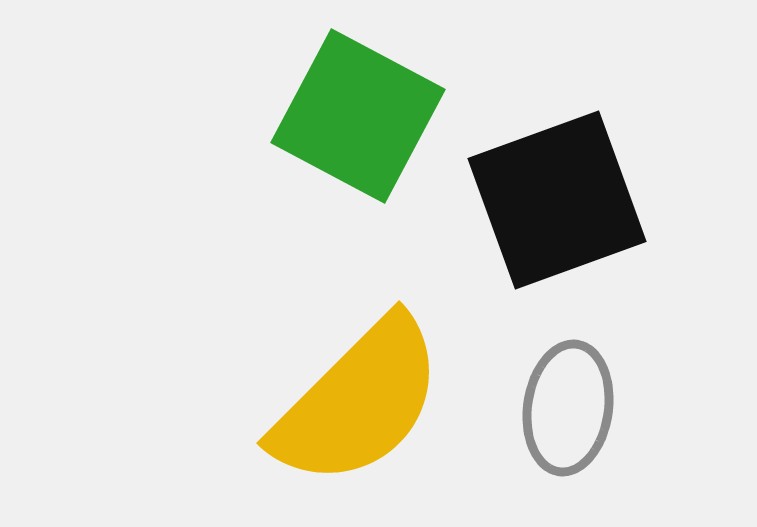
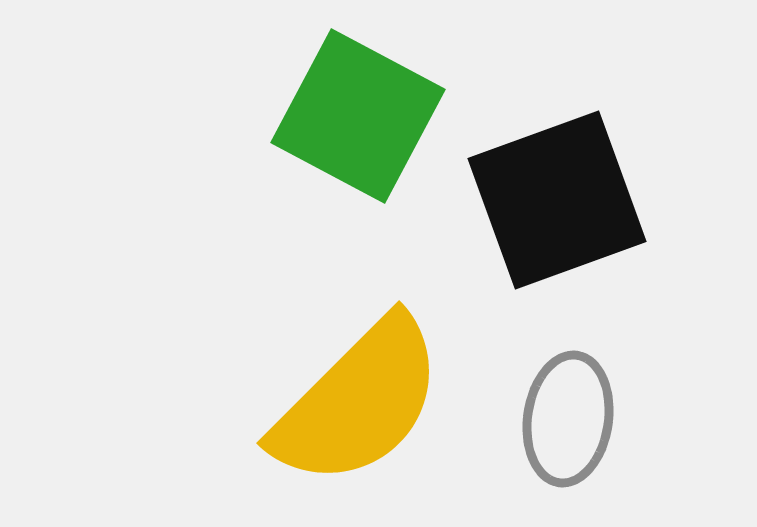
gray ellipse: moved 11 px down
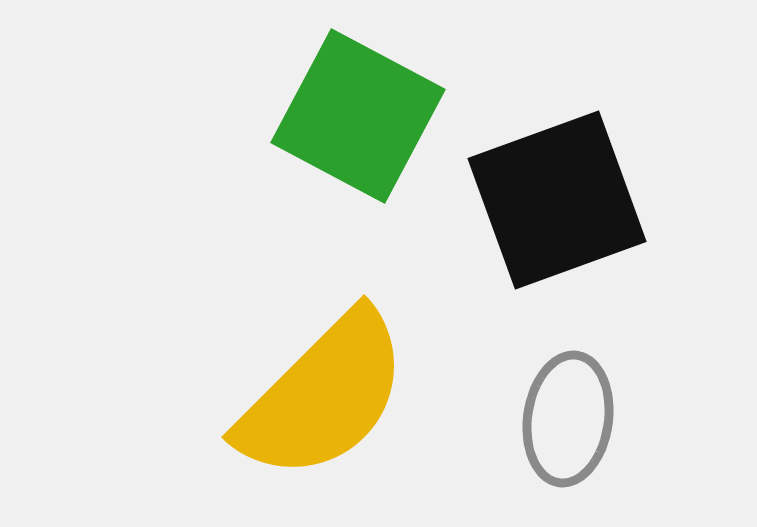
yellow semicircle: moved 35 px left, 6 px up
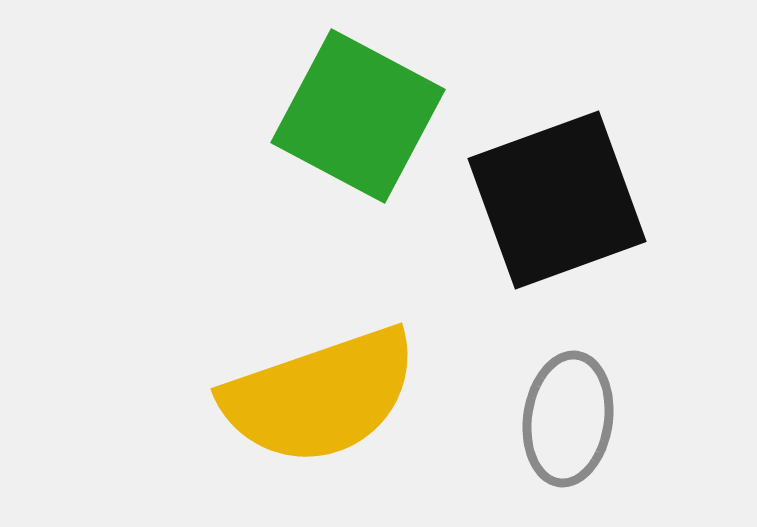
yellow semicircle: moved 3 px left; rotated 26 degrees clockwise
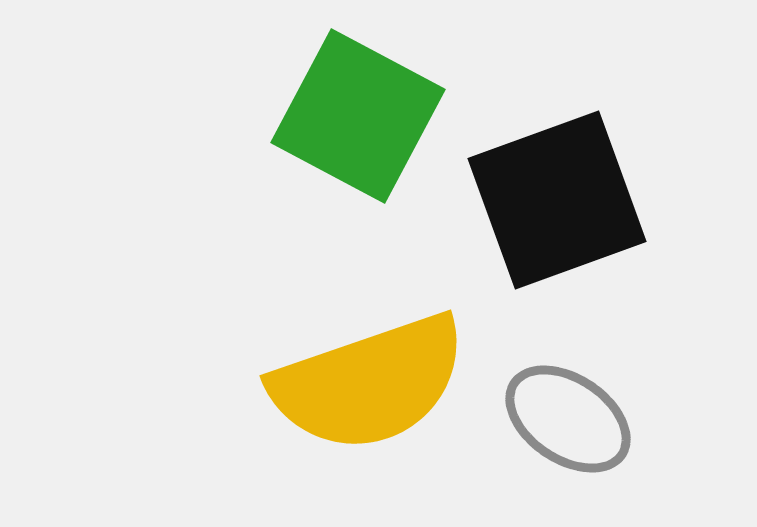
yellow semicircle: moved 49 px right, 13 px up
gray ellipse: rotated 64 degrees counterclockwise
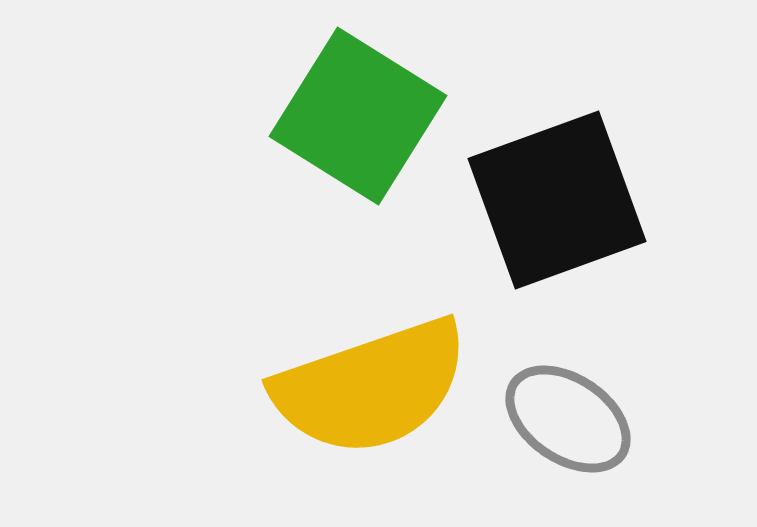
green square: rotated 4 degrees clockwise
yellow semicircle: moved 2 px right, 4 px down
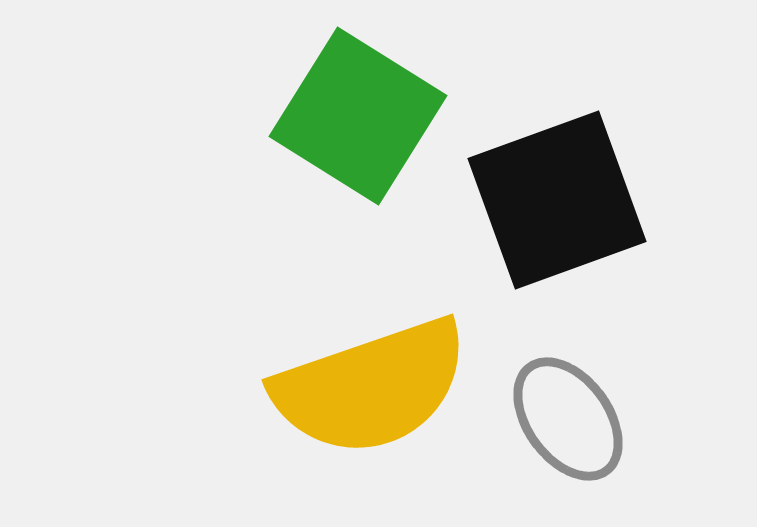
gray ellipse: rotated 20 degrees clockwise
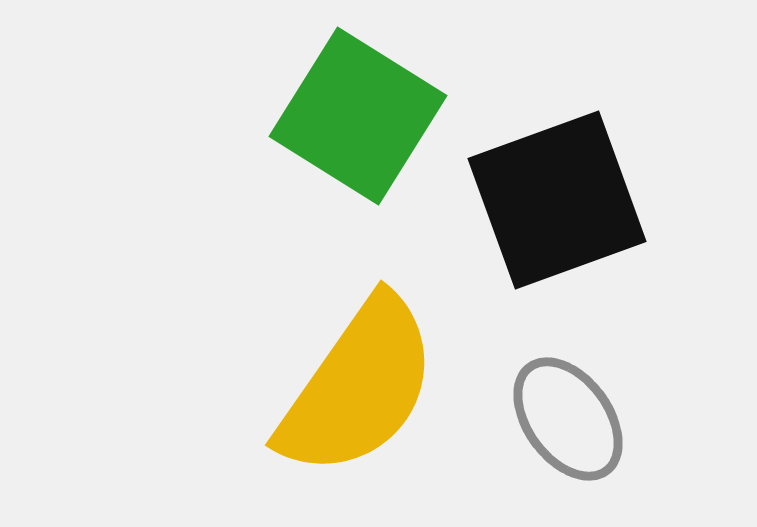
yellow semicircle: moved 13 px left; rotated 36 degrees counterclockwise
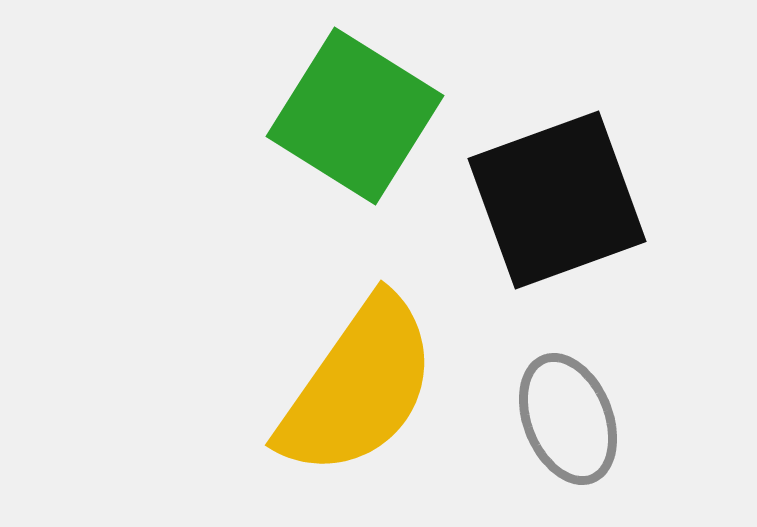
green square: moved 3 px left
gray ellipse: rotated 14 degrees clockwise
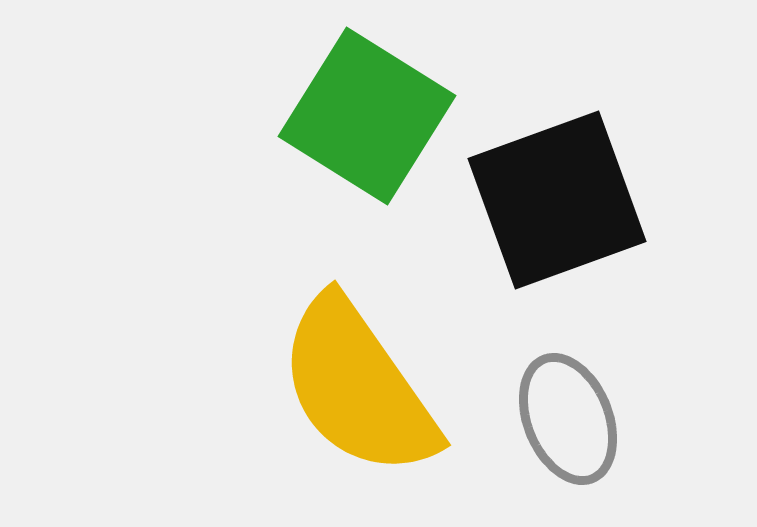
green square: moved 12 px right
yellow semicircle: rotated 110 degrees clockwise
